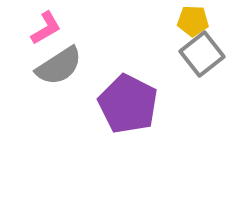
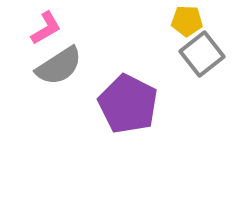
yellow pentagon: moved 6 px left
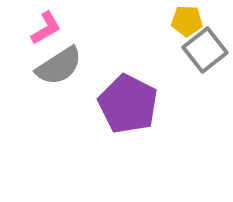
gray square: moved 3 px right, 4 px up
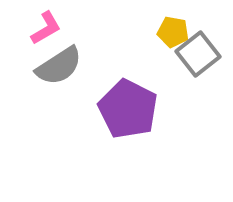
yellow pentagon: moved 14 px left, 11 px down; rotated 8 degrees clockwise
gray square: moved 7 px left, 4 px down
purple pentagon: moved 5 px down
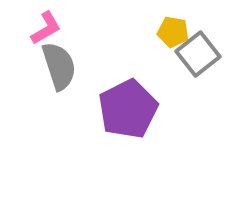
gray semicircle: rotated 75 degrees counterclockwise
purple pentagon: rotated 18 degrees clockwise
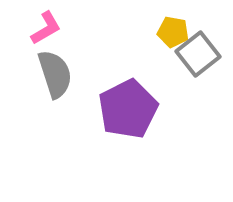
gray semicircle: moved 4 px left, 8 px down
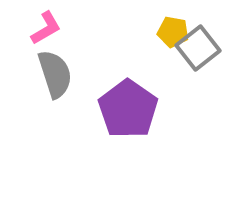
gray square: moved 6 px up
purple pentagon: rotated 10 degrees counterclockwise
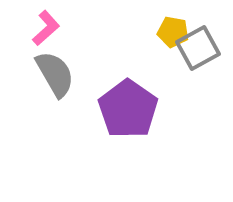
pink L-shape: rotated 12 degrees counterclockwise
gray square: rotated 9 degrees clockwise
gray semicircle: rotated 12 degrees counterclockwise
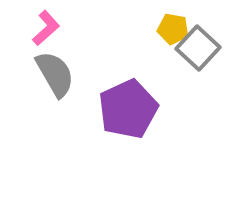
yellow pentagon: moved 3 px up
gray square: rotated 18 degrees counterclockwise
purple pentagon: rotated 12 degrees clockwise
